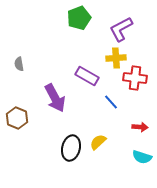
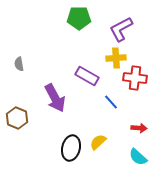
green pentagon: rotated 20 degrees clockwise
red arrow: moved 1 px left, 1 px down
cyan semicircle: moved 4 px left; rotated 24 degrees clockwise
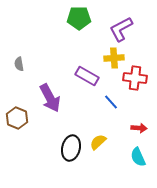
yellow cross: moved 2 px left
purple arrow: moved 5 px left
cyan semicircle: rotated 24 degrees clockwise
